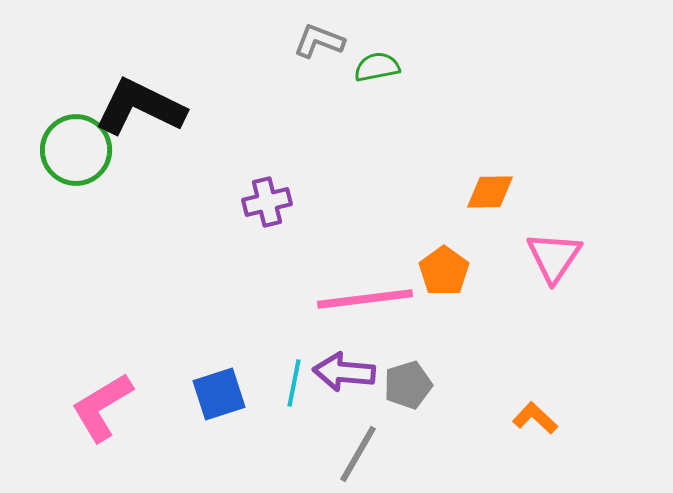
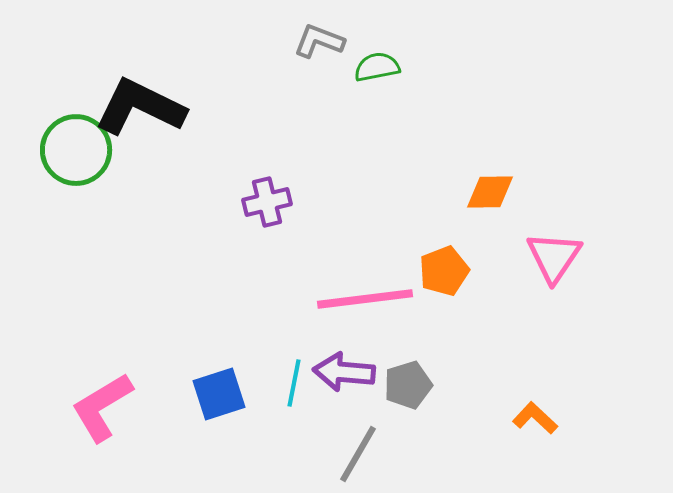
orange pentagon: rotated 15 degrees clockwise
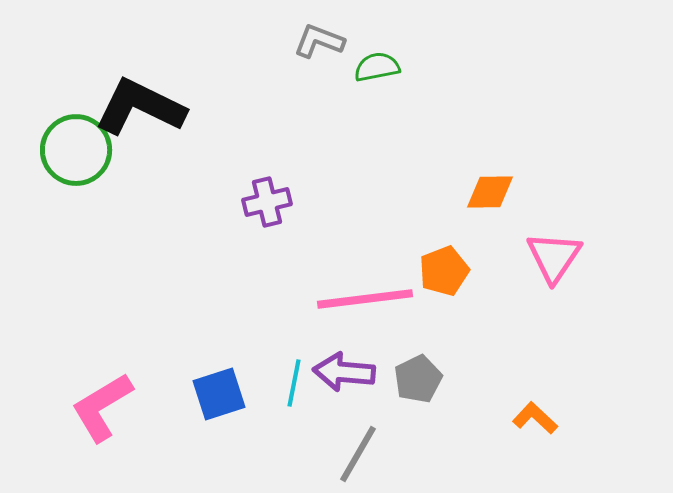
gray pentagon: moved 10 px right, 6 px up; rotated 9 degrees counterclockwise
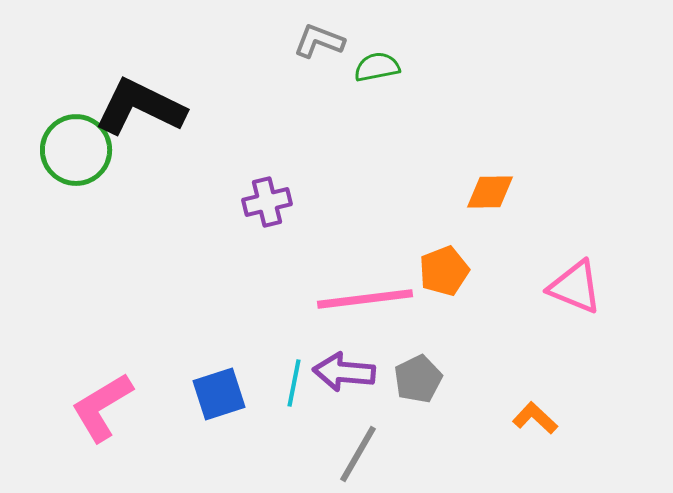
pink triangle: moved 21 px right, 30 px down; rotated 42 degrees counterclockwise
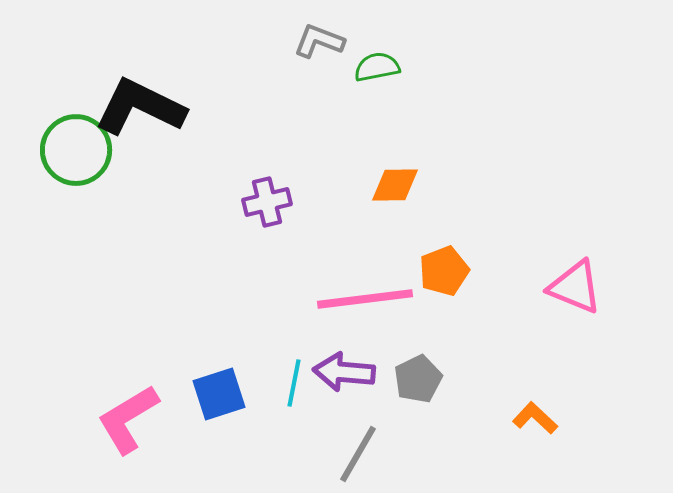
orange diamond: moved 95 px left, 7 px up
pink L-shape: moved 26 px right, 12 px down
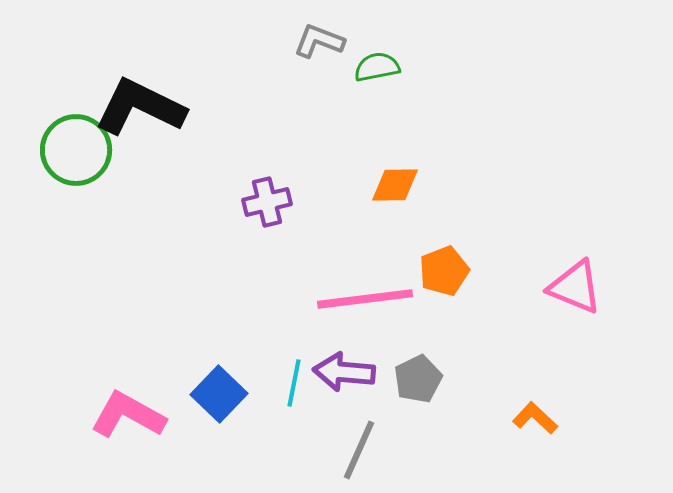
blue square: rotated 28 degrees counterclockwise
pink L-shape: moved 4 px up; rotated 60 degrees clockwise
gray line: moved 1 px right, 4 px up; rotated 6 degrees counterclockwise
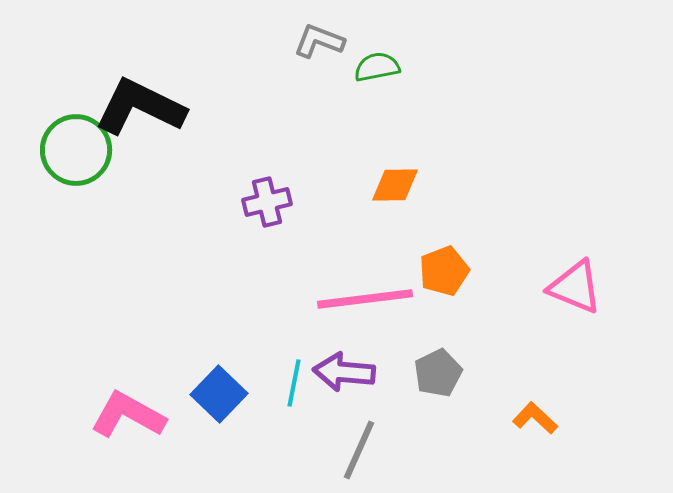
gray pentagon: moved 20 px right, 6 px up
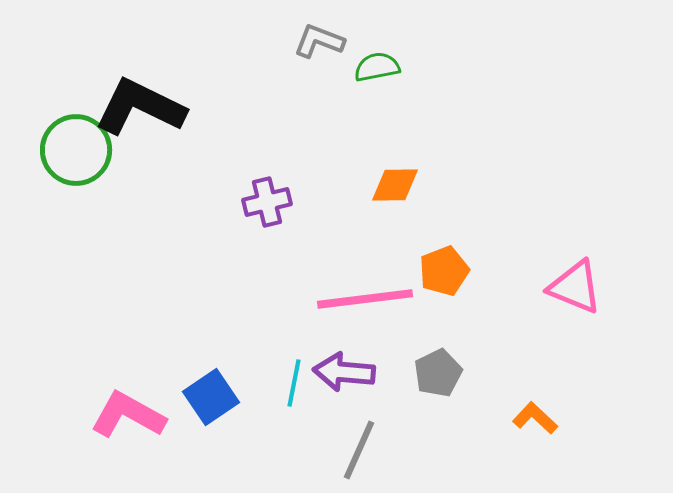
blue square: moved 8 px left, 3 px down; rotated 12 degrees clockwise
